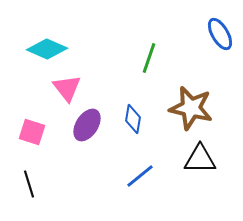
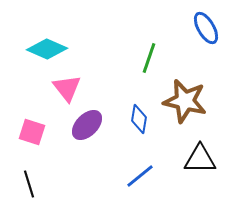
blue ellipse: moved 14 px left, 6 px up
brown star: moved 6 px left, 7 px up
blue diamond: moved 6 px right
purple ellipse: rotated 12 degrees clockwise
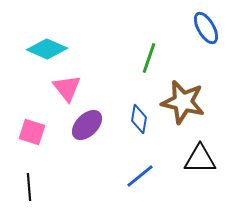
brown star: moved 2 px left, 1 px down
black line: moved 3 px down; rotated 12 degrees clockwise
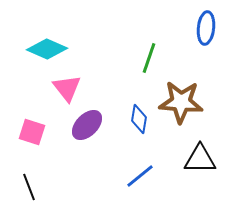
blue ellipse: rotated 36 degrees clockwise
brown star: moved 2 px left; rotated 9 degrees counterclockwise
black line: rotated 16 degrees counterclockwise
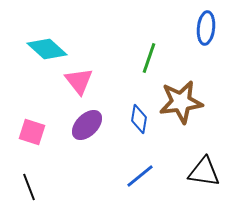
cyan diamond: rotated 18 degrees clockwise
pink triangle: moved 12 px right, 7 px up
brown star: rotated 12 degrees counterclockwise
black triangle: moved 4 px right, 13 px down; rotated 8 degrees clockwise
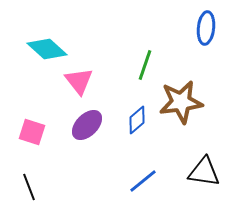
green line: moved 4 px left, 7 px down
blue diamond: moved 2 px left, 1 px down; rotated 40 degrees clockwise
blue line: moved 3 px right, 5 px down
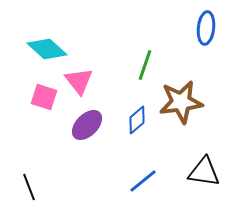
pink square: moved 12 px right, 35 px up
